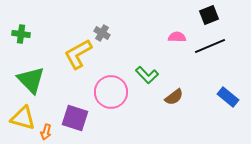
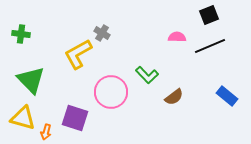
blue rectangle: moved 1 px left, 1 px up
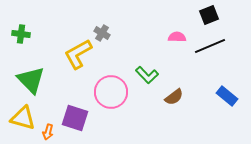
orange arrow: moved 2 px right
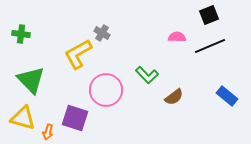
pink circle: moved 5 px left, 2 px up
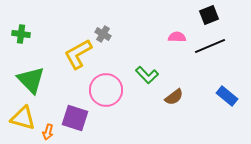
gray cross: moved 1 px right, 1 px down
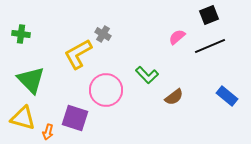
pink semicircle: rotated 42 degrees counterclockwise
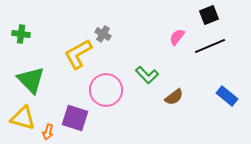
pink semicircle: rotated 12 degrees counterclockwise
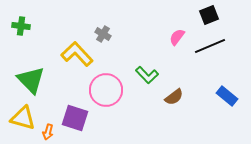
green cross: moved 8 px up
yellow L-shape: moved 1 px left; rotated 76 degrees clockwise
